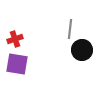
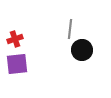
purple square: rotated 15 degrees counterclockwise
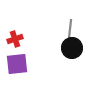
black circle: moved 10 px left, 2 px up
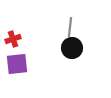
gray line: moved 2 px up
red cross: moved 2 px left
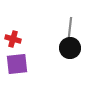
red cross: rotated 35 degrees clockwise
black circle: moved 2 px left
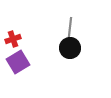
red cross: rotated 35 degrees counterclockwise
purple square: moved 1 px right, 2 px up; rotated 25 degrees counterclockwise
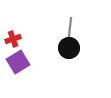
black circle: moved 1 px left
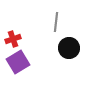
gray line: moved 14 px left, 5 px up
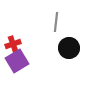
red cross: moved 5 px down
purple square: moved 1 px left, 1 px up
